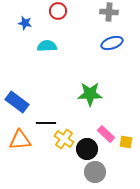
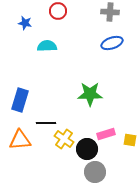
gray cross: moved 1 px right
blue rectangle: moved 3 px right, 2 px up; rotated 70 degrees clockwise
pink rectangle: rotated 60 degrees counterclockwise
yellow square: moved 4 px right, 2 px up
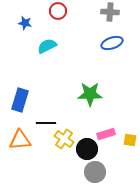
cyan semicircle: rotated 24 degrees counterclockwise
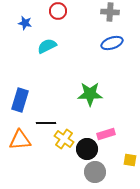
yellow square: moved 20 px down
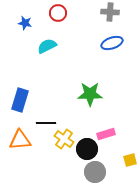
red circle: moved 2 px down
yellow square: rotated 24 degrees counterclockwise
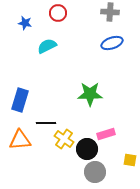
yellow square: rotated 24 degrees clockwise
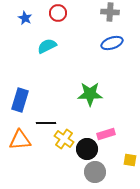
blue star: moved 5 px up; rotated 16 degrees clockwise
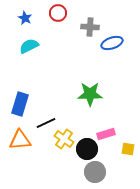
gray cross: moved 20 px left, 15 px down
cyan semicircle: moved 18 px left
blue rectangle: moved 4 px down
black line: rotated 24 degrees counterclockwise
yellow square: moved 2 px left, 11 px up
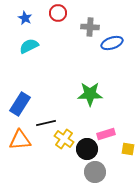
blue rectangle: rotated 15 degrees clockwise
black line: rotated 12 degrees clockwise
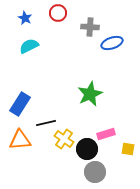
green star: rotated 25 degrees counterclockwise
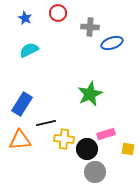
cyan semicircle: moved 4 px down
blue rectangle: moved 2 px right
yellow cross: rotated 30 degrees counterclockwise
